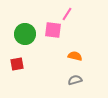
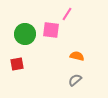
pink square: moved 2 px left
orange semicircle: moved 2 px right
gray semicircle: rotated 24 degrees counterclockwise
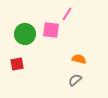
orange semicircle: moved 2 px right, 3 px down
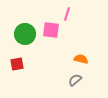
pink line: rotated 16 degrees counterclockwise
orange semicircle: moved 2 px right
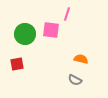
gray semicircle: rotated 112 degrees counterclockwise
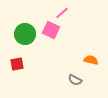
pink line: moved 5 px left, 1 px up; rotated 32 degrees clockwise
pink square: rotated 18 degrees clockwise
orange semicircle: moved 10 px right, 1 px down
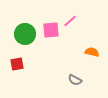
pink line: moved 8 px right, 8 px down
pink square: rotated 30 degrees counterclockwise
orange semicircle: moved 1 px right, 8 px up
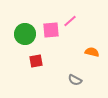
red square: moved 19 px right, 3 px up
